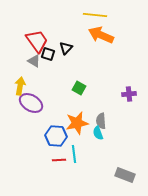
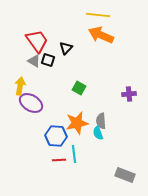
yellow line: moved 3 px right
black square: moved 6 px down
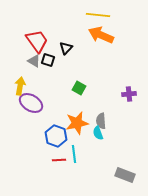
blue hexagon: rotated 15 degrees clockwise
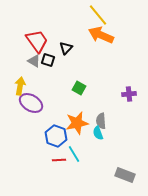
yellow line: rotated 45 degrees clockwise
cyan line: rotated 24 degrees counterclockwise
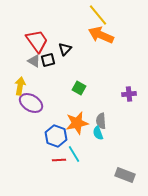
black triangle: moved 1 px left, 1 px down
black square: rotated 32 degrees counterclockwise
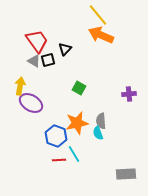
gray rectangle: moved 1 px right, 1 px up; rotated 24 degrees counterclockwise
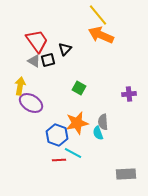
gray semicircle: moved 2 px right, 1 px down
blue hexagon: moved 1 px right, 1 px up
cyan line: moved 1 px left, 1 px up; rotated 30 degrees counterclockwise
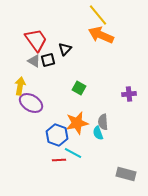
red trapezoid: moved 1 px left, 1 px up
gray rectangle: rotated 18 degrees clockwise
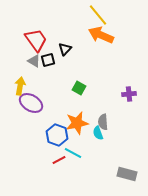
red line: rotated 24 degrees counterclockwise
gray rectangle: moved 1 px right
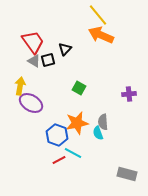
red trapezoid: moved 3 px left, 2 px down
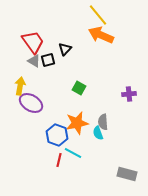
red line: rotated 48 degrees counterclockwise
